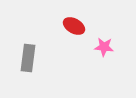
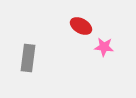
red ellipse: moved 7 px right
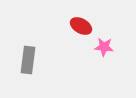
gray rectangle: moved 2 px down
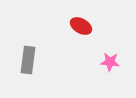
pink star: moved 6 px right, 15 px down
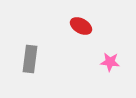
gray rectangle: moved 2 px right, 1 px up
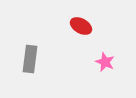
pink star: moved 5 px left; rotated 18 degrees clockwise
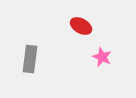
pink star: moved 3 px left, 5 px up
